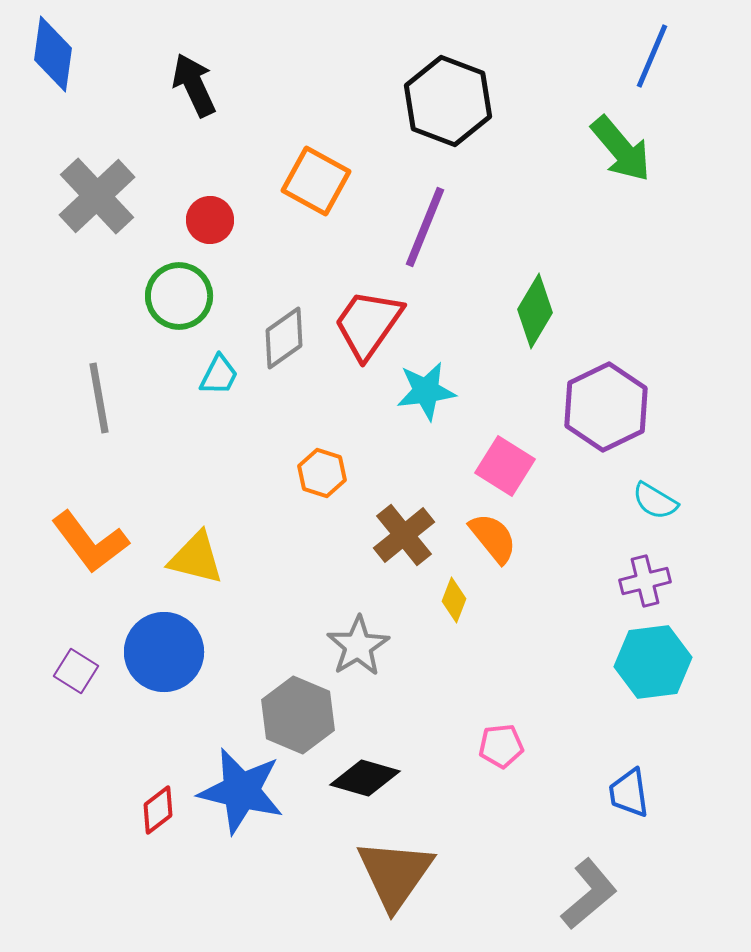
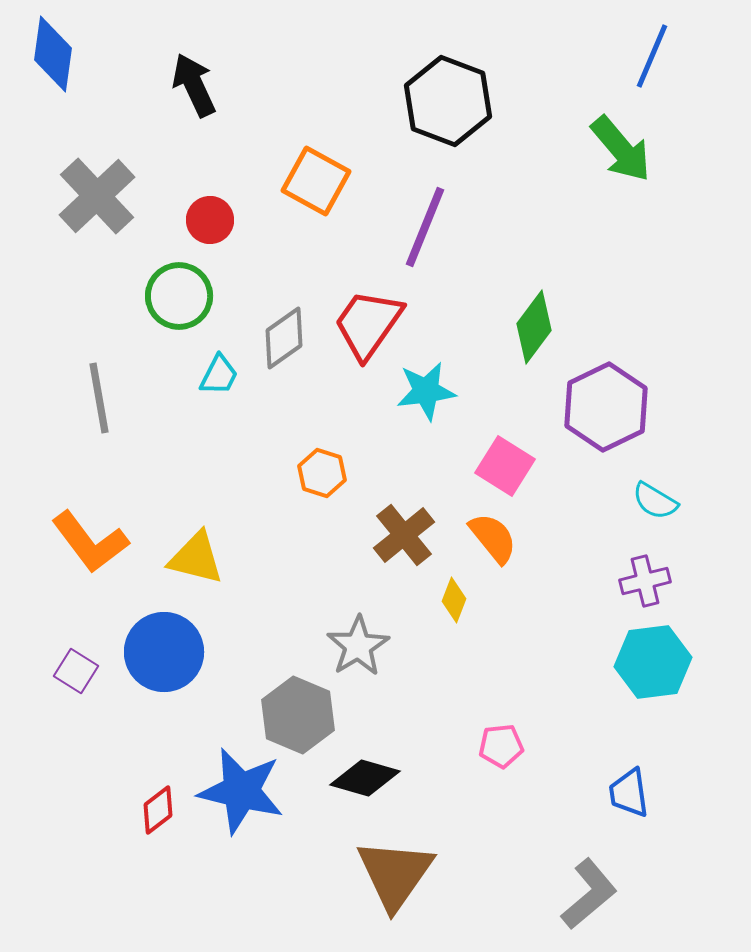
green diamond: moved 1 px left, 16 px down; rotated 6 degrees clockwise
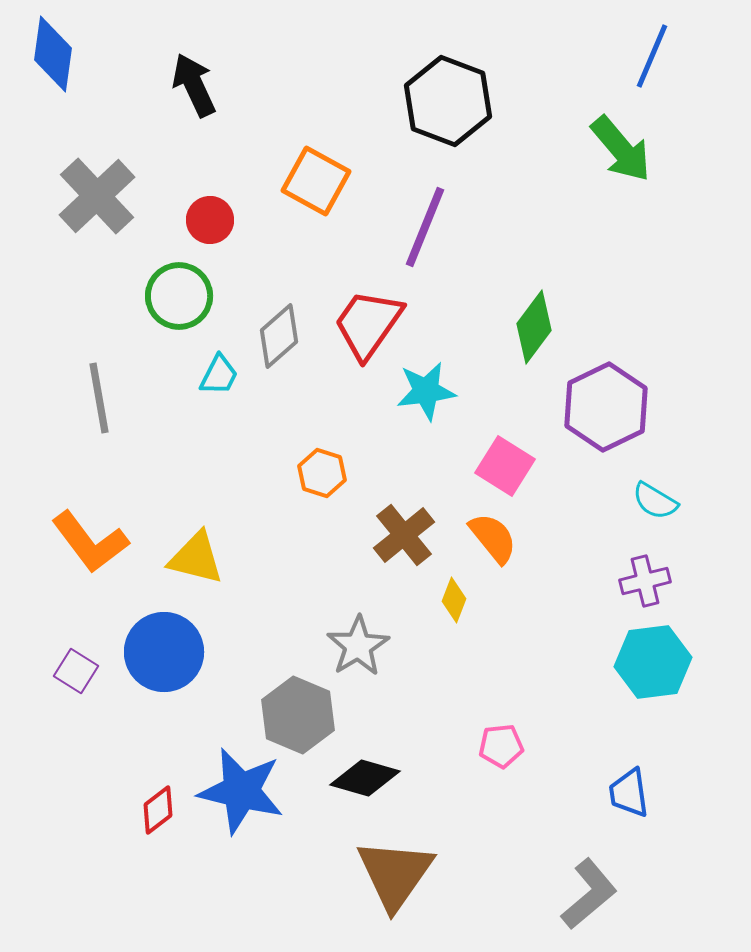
gray diamond: moved 5 px left, 2 px up; rotated 6 degrees counterclockwise
